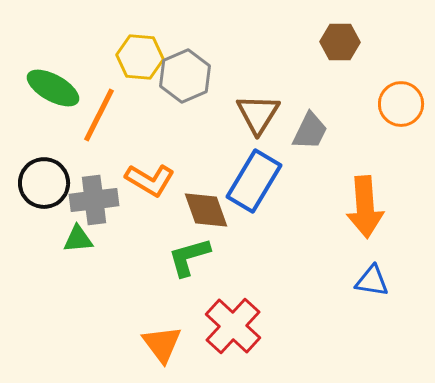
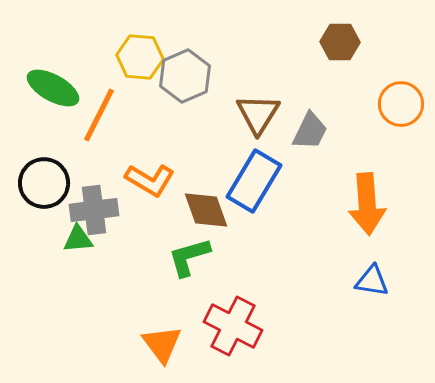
gray cross: moved 10 px down
orange arrow: moved 2 px right, 3 px up
red cross: rotated 16 degrees counterclockwise
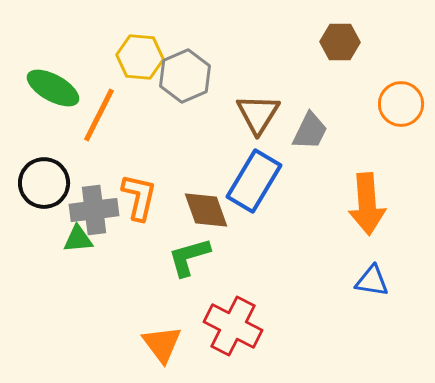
orange L-shape: moved 11 px left, 17 px down; rotated 108 degrees counterclockwise
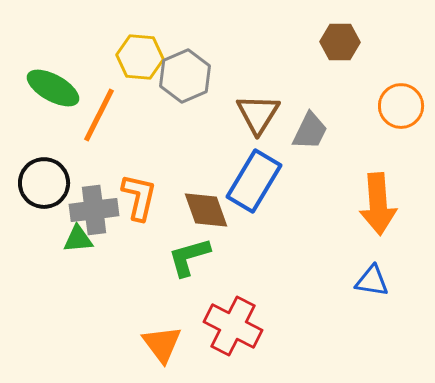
orange circle: moved 2 px down
orange arrow: moved 11 px right
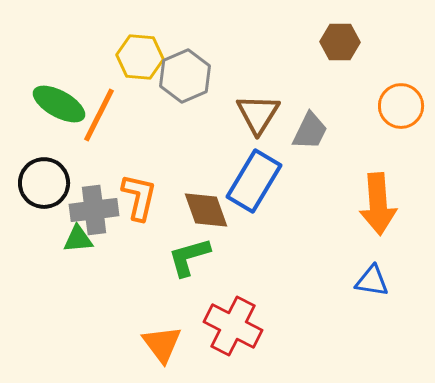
green ellipse: moved 6 px right, 16 px down
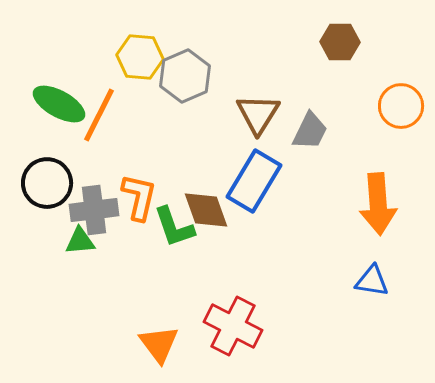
black circle: moved 3 px right
green triangle: moved 2 px right, 2 px down
green L-shape: moved 15 px left, 30 px up; rotated 93 degrees counterclockwise
orange triangle: moved 3 px left
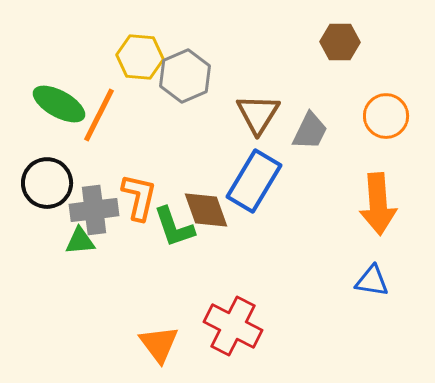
orange circle: moved 15 px left, 10 px down
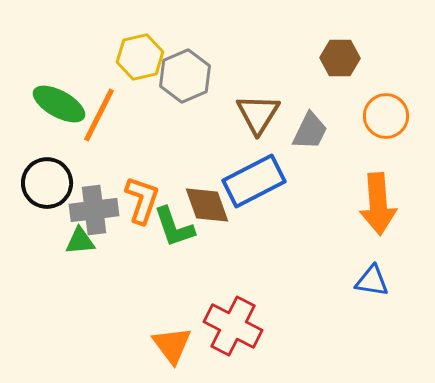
brown hexagon: moved 16 px down
yellow hexagon: rotated 18 degrees counterclockwise
blue rectangle: rotated 32 degrees clockwise
orange L-shape: moved 3 px right, 3 px down; rotated 6 degrees clockwise
brown diamond: moved 1 px right, 5 px up
orange triangle: moved 13 px right, 1 px down
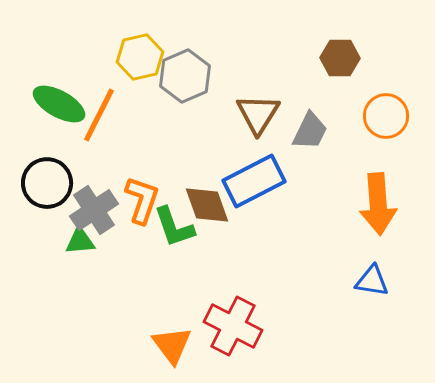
gray cross: rotated 27 degrees counterclockwise
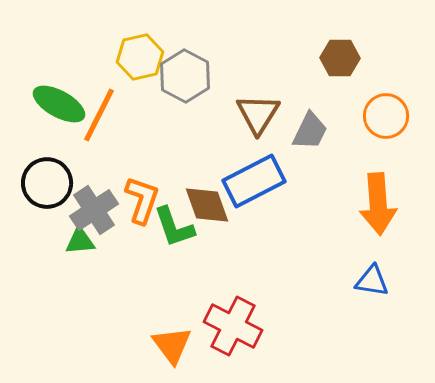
gray hexagon: rotated 9 degrees counterclockwise
